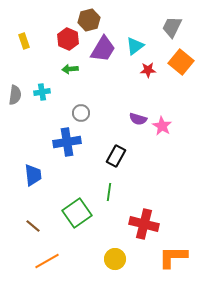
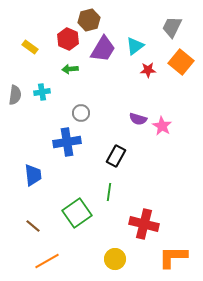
yellow rectangle: moved 6 px right, 6 px down; rotated 35 degrees counterclockwise
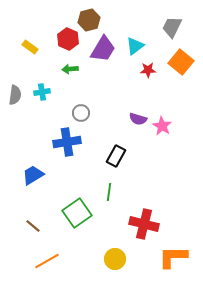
blue trapezoid: rotated 115 degrees counterclockwise
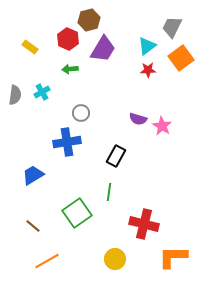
cyan triangle: moved 12 px right
orange square: moved 4 px up; rotated 15 degrees clockwise
cyan cross: rotated 21 degrees counterclockwise
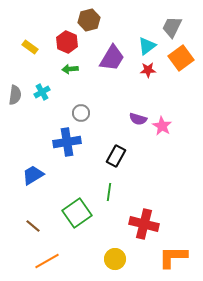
red hexagon: moved 1 px left, 3 px down
purple trapezoid: moved 9 px right, 9 px down
